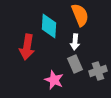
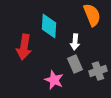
orange semicircle: moved 12 px right
red arrow: moved 3 px left
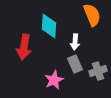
pink star: rotated 24 degrees clockwise
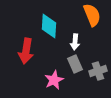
red arrow: moved 2 px right, 4 px down
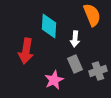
white arrow: moved 3 px up
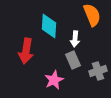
gray rectangle: moved 2 px left, 4 px up
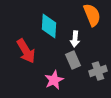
red arrow: rotated 40 degrees counterclockwise
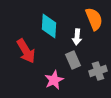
orange semicircle: moved 2 px right, 4 px down
white arrow: moved 2 px right, 2 px up
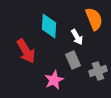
white arrow: rotated 35 degrees counterclockwise
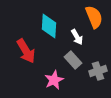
orange semicircle: moved 2 px up
gray rectangle: rotated 18 degrees counterclockwise
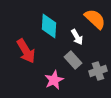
orange semicircle: moved 1 px right, 2 px down; rotated 25 degrees counterclockwise
